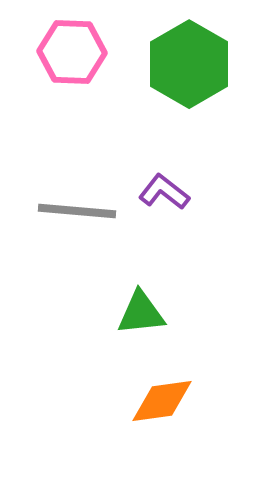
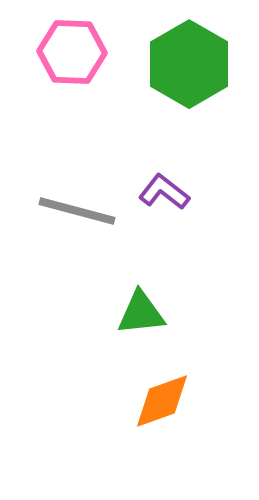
gray line: rotated 10 degrees clockwise
orange diamond: rotated 12 degrees counterclockwise
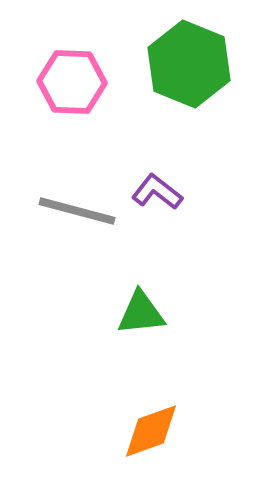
pink hexagon: moved 30 px down
green hexagon: rotated 8 degrees counterclockwise
purple L-shape: moved 7 px left
orange diamond: moved 11 px left, 30 px down
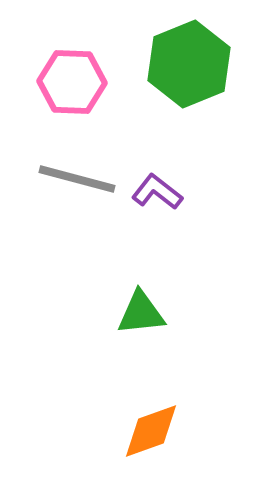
green hexagon: rotated 16 degrees clockwise
gray line: moved 32 px up
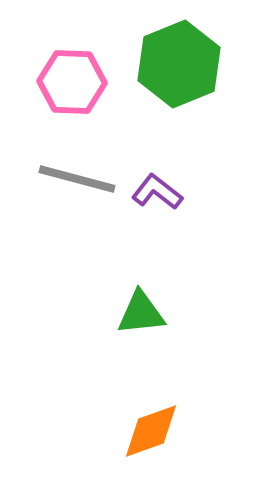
green hexagon: moved 10 px left
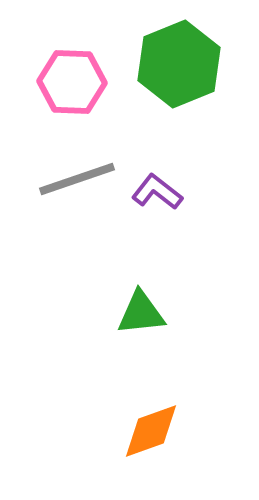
gray line: rotated 34 degrees counterclockwise
